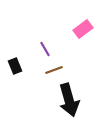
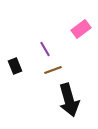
pink rectangle: moved 2 px left
brown line: moved 1 px left
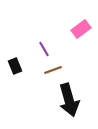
purple line: moved 1 px left
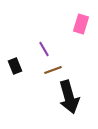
pink rectangle: moved 5 px up; rotated 36 degrees counterclockwise
black arrow: moved 3 px up
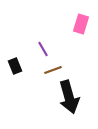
purple line: moved 1 px left
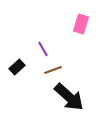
black rectangle: moved 2 px right, 1 px down; rotated 70 degrees clockwise
black arrow: rotated 32 degrees counterclockwise
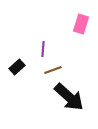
purple line: rotated 35 degrees clockwise
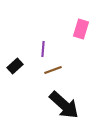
pink rectangle: moved 5 px down
black rectangle: moved 2 px left, 1 px up
black arrow: moved 5 px left, 8 px down
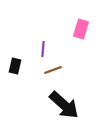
black rectangle: rotated 35 degrees counterclockwise
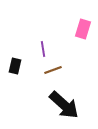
pink rectangle: moved 2 px right
purple line: rotated 14 degrees counterclockwise
